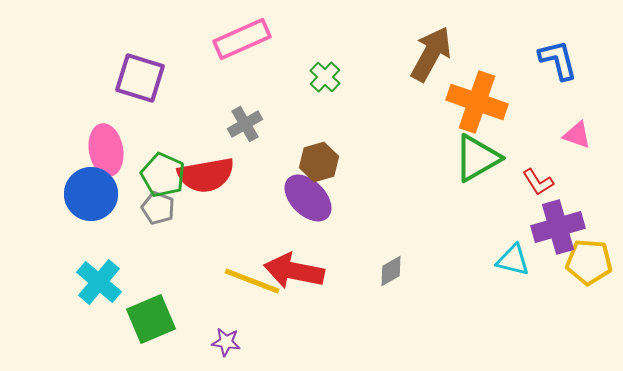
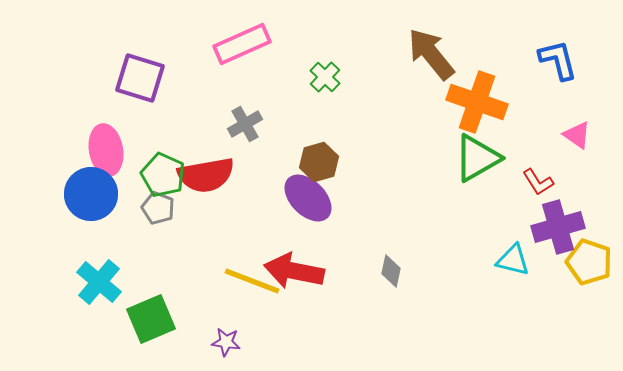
pink rectangle: moved 5 px down
brown arrow: rotated 68 degrees counterclockwise
pink triangle: rotated 16 degrees clockwise
yellow pentagon: rotated 15 degrees clockwise
gray diamond: rotated 48 degrees counterclockwise
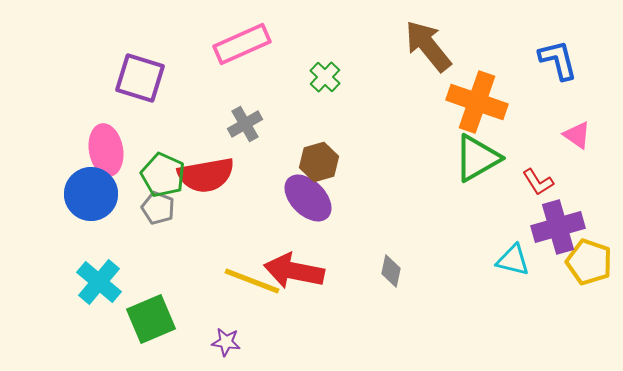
brown arrow: moved 3 px left, 8 px up
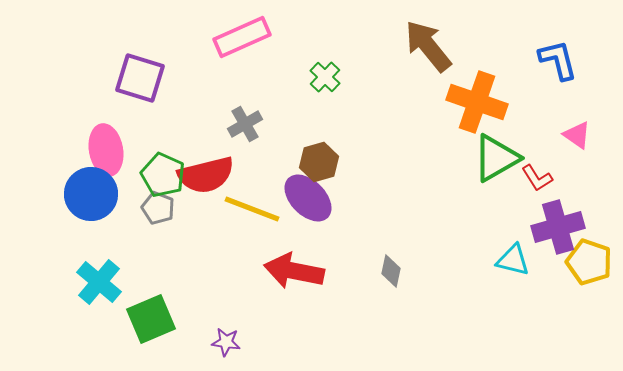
pink rectangle: moved 7 px up
green triangle: moved 19 px right
red semicircle: rotated 4 degrees counterclockwise
red L-shape: moved 1 px left, 4 px up
yellow line: moved 72 px up
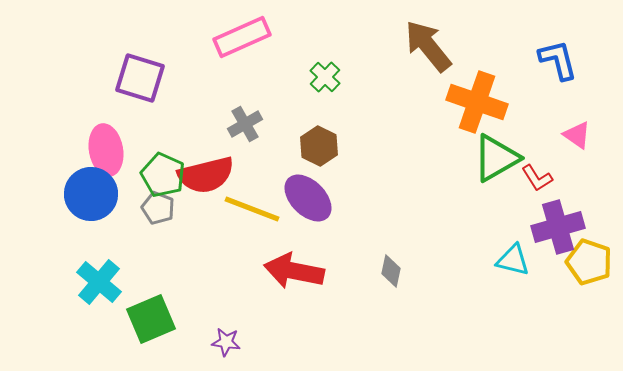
brown hexagon: moved 16 px up; rotated 18 degrees counterclockwise
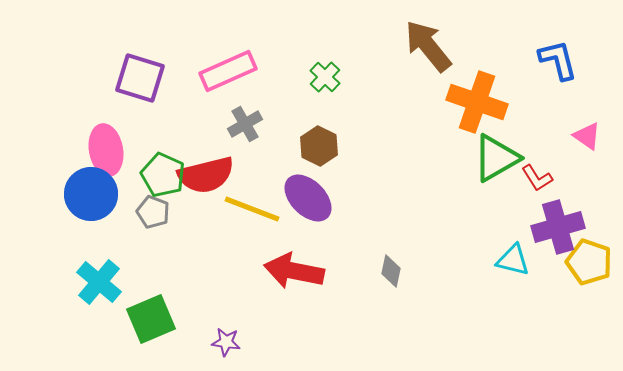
pink rectangle: moved 14 px left, 34 px down
pink triangle: moved 10 px right, 1 px down
gray pentagon: moved 5 px left, 4 px down
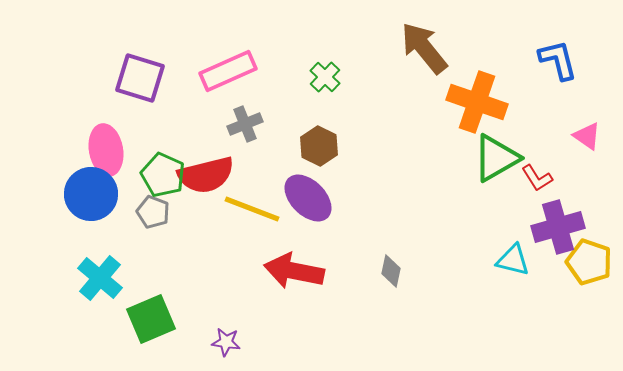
brown arrow: moved 4 px left, 2 px down
gray cross: rotated 8 degrees clockwise
cyan cross: moved 1 px right, 4 px up
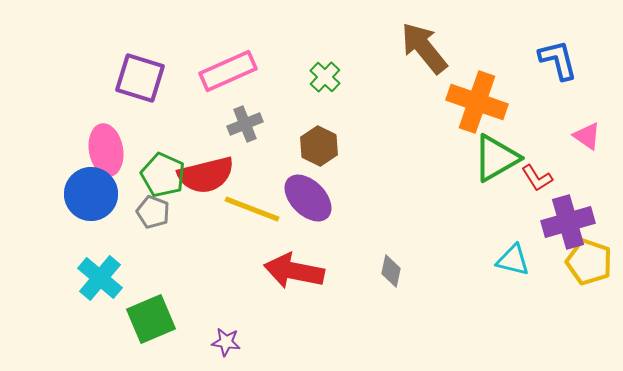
purple cross: moved 10 px right, 5 px up
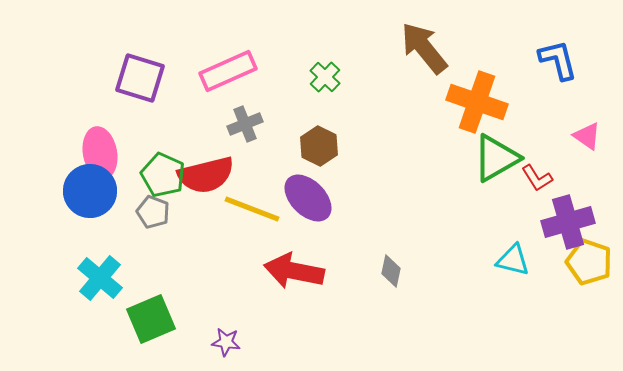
pink ellipse: moved 6 px left, 3 px down
blue circle: moved 1 px left, 3 px up
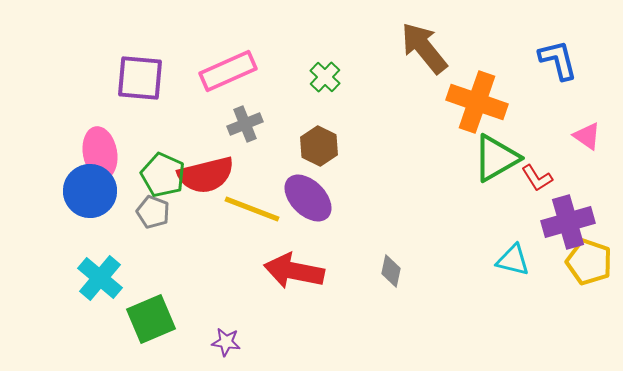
purple square: rotated 12 degrees counterclockwise
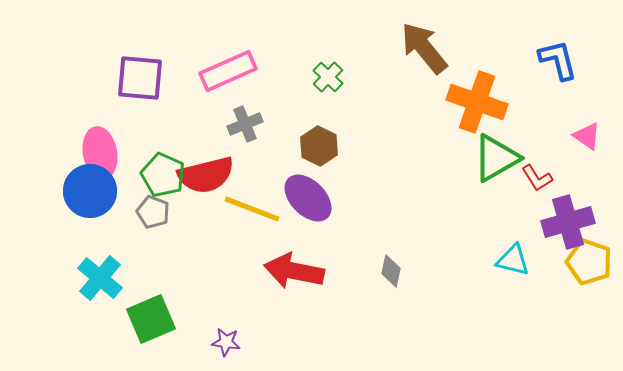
green cross: moved 3 px right
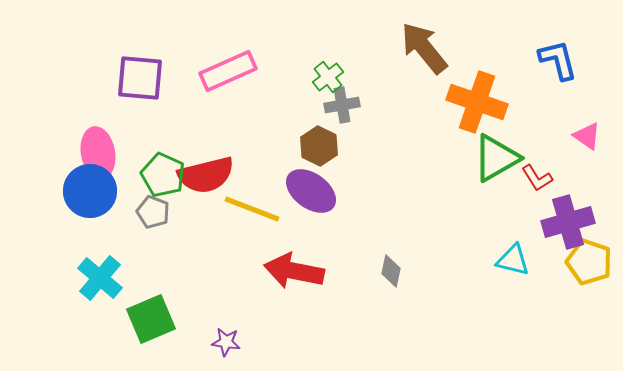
green cross: rotated 8 degrees clockwise
gray cross: moved 97 px right, 19 px up; rotated 12 degrees clockwise
pink ellipse: moved 2 px left
purple ellipse: moved 3 px right, 7 px up; rotated 9 degrees counterclockwise
